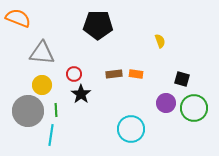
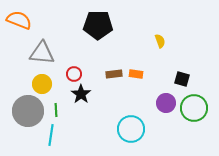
orange semicircle: moved 1 px right, 2 px down
yellow circle: moved 1 px up
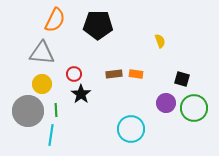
orange semicircle: moved 36 px right; rotated 95 degrees clockwise
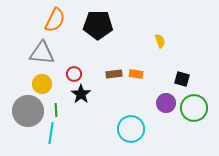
cyan line: moved 2 px up
